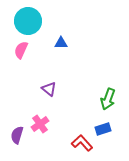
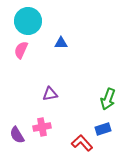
purple triangle: moved 1 px right, 5 px down; rotated 49 degrees counterclockwise
pink cross: moved 2 px right, 3 px down; rotated 24 degrees clockwise
purple semicircle: rotated 48 degrees counterclockwise
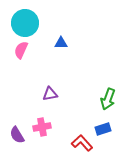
cyan circle: moved 3 px left, 2 px down
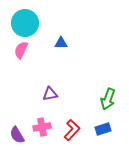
red L-shape: moved 10 px left, 13 px up; rotated 85 degrees clockwise
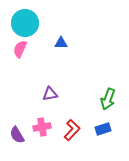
pink semicircle: moved 1 px left, 1 px up
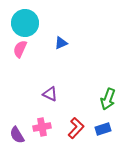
blue triangle: rotated 24 degrees counterclockwise
purple triangle: rotated 35 degrees clockwise
red L-shape: moved 4 px right, 2 px up
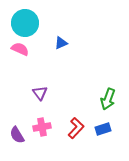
pink semicircle: rotated 90 degrees clockwise
purple triangle: moved 10 px left, 1 px up; rotated 28 degrees clockwise
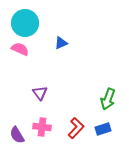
pink cross: rotated 18 degrees clockwise
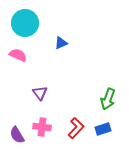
pink semicircle: moved 2 px left, 6 px down
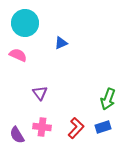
blue rectangle: moved 2 px up
